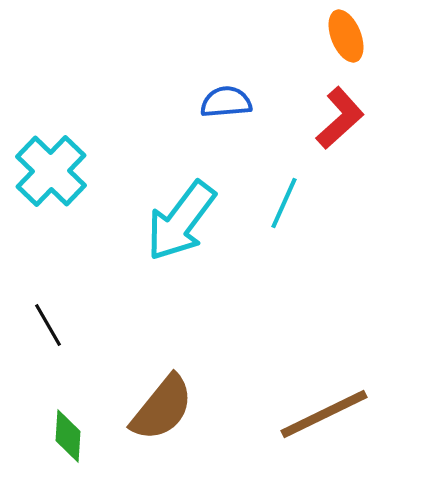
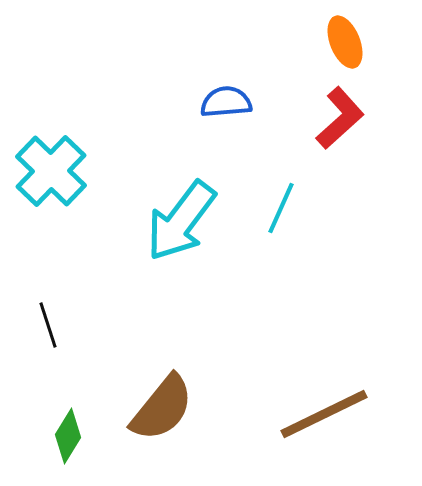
orange ellipse: moved 1 px left, 6 px down
cyan line: moved 3 px left, 5 px down
black line: rotated 12 degrees clockwise
green diamond: rotated 28 degrees clockwise
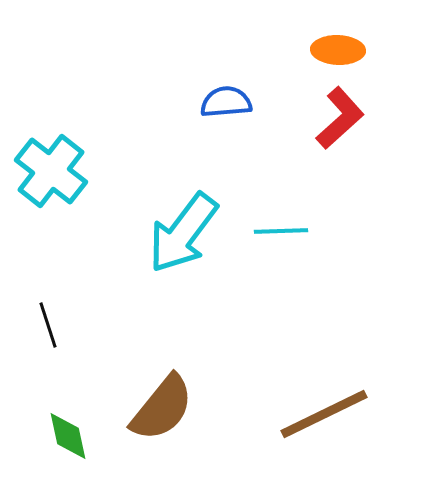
orange ellipse: moved 7 px left, 8 px down; rotated 66 degrees counterclockwise
cyan cross: rotated 6 degrees counterclockwise
cyan line: moved 23 px down; rotated 64 degrees clockwise
cyan arrow: moved 2 px right, 12 px down
green diamond: rotated 44 degrees counterclockwise
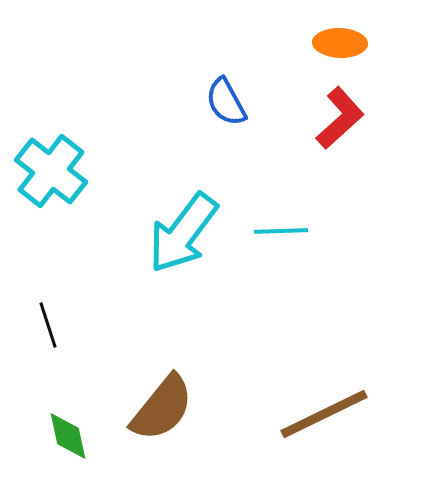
orange ellipse: moved 2 px right, 7 px up
blue semicircle: rotated 114 degrees counterclockwise
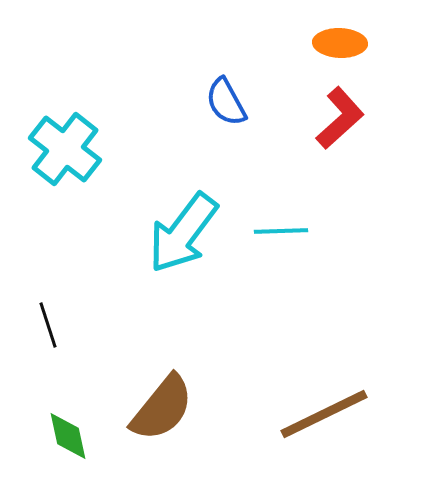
cyan cross: moved 14 px right, 22 px up
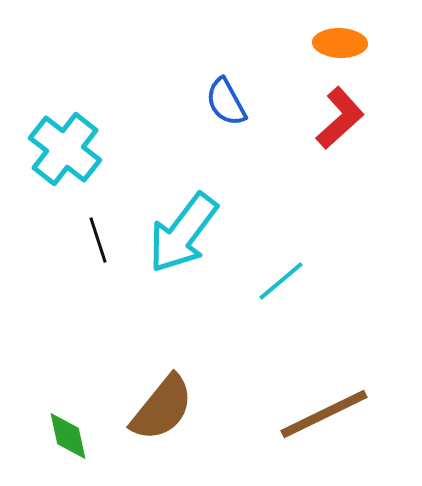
cyan line: moved 50 px down; rotated 38 degrees counterclockwise
black line: moved 50 px right, 85 px up
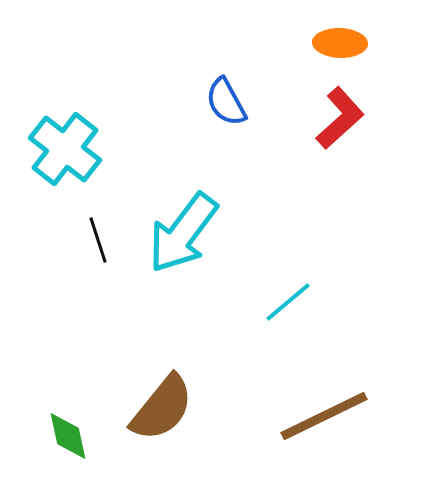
cyan line: moved 7 px right, 21 px down
brown line: moved 2 px down
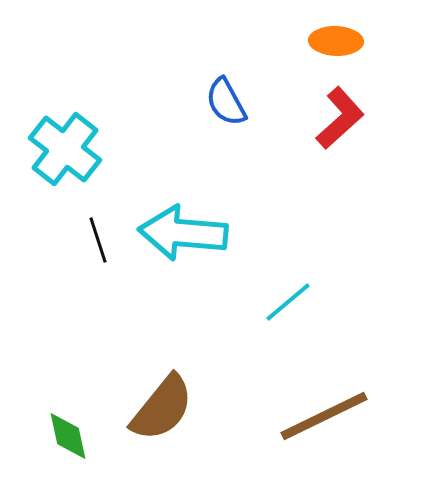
orange ellipse: moved 4 px left, 2 px up
cyan arrow: rotated 58 degrees clockwise
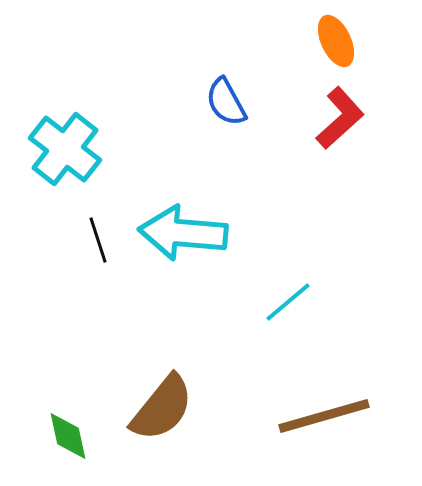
orange ellipse: rotated 63 degrees clockwise
brown line: rotated 10 degrees clockwise
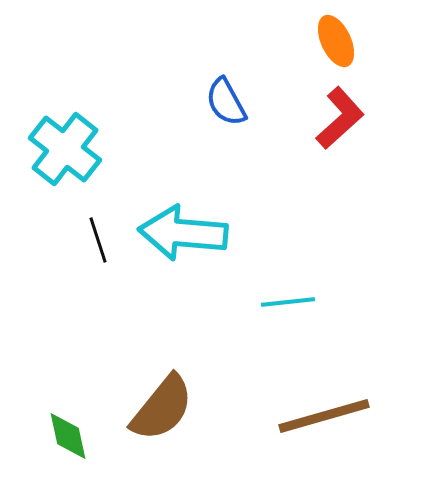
cyan line: rotated 34 degrees clockwise
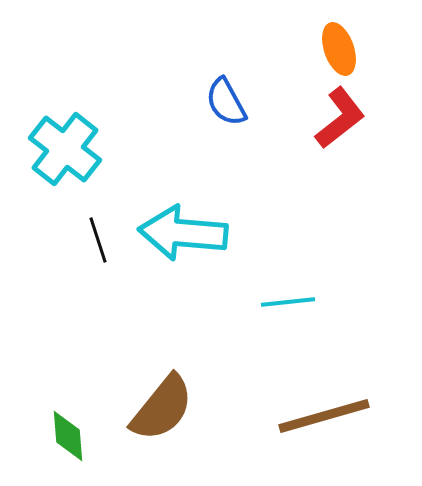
orange ellipse: moved 3 px right, 8 px down; rotated 6 degrees clockwise
red L-shape: rotated 4 degrees clockwise
green diamond: rotated 8 degrees clockwise
